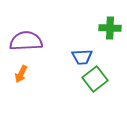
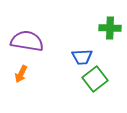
purple semicircle: moved 1 px right; rotated 12 degrees clockwise
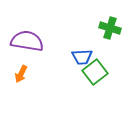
green cross: rotated 15 degrees clockwise
green square: moved 7 px up
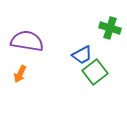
blue trapezoid: moved 2 px up; rotated 25 degrees counterclockwise
orange arrow: moved 1 px left
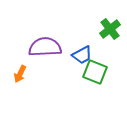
green cross: moved 1 px down; rotated 35 degrees clockwise
purple semicircle: moved 18 px right, 6 px down; rotated 12 degrees counterclockwise
green square: rotated 30 degrees counterclockwise
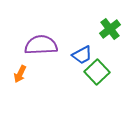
purple semicircle: moved 4 px left, 2 px up
green square: moved 2 px right; rotated 25 degrees clockwise
